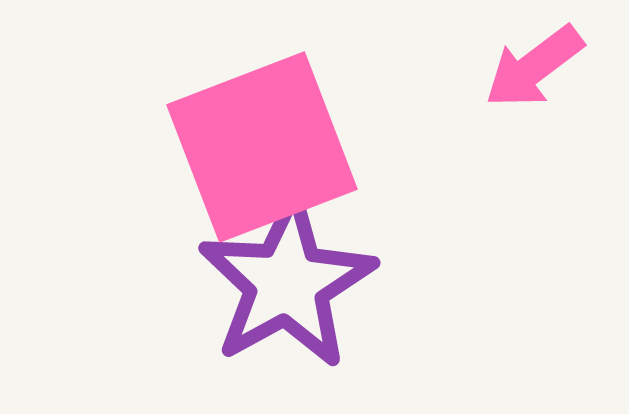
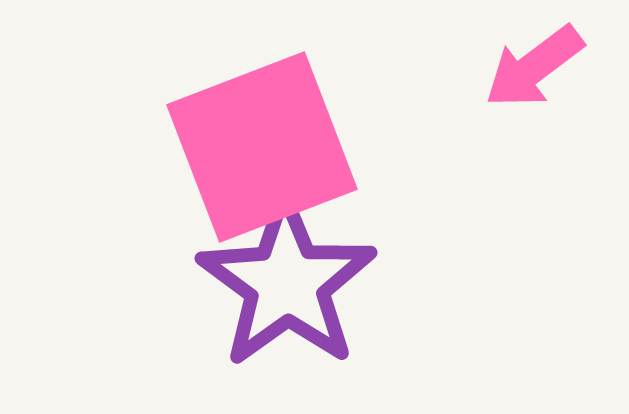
purple star: rotated 7 degrees counterclockwise
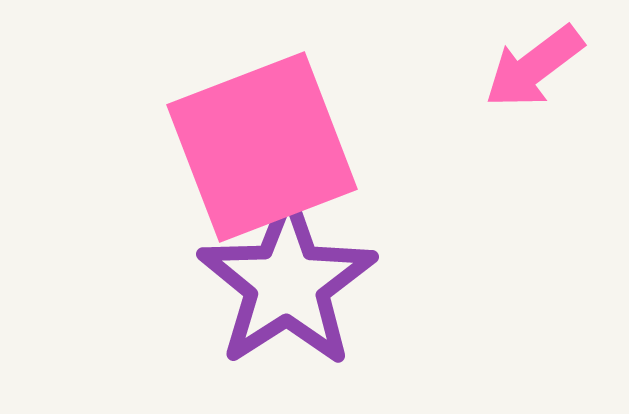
purple star: rotated 3 degrees clockwise
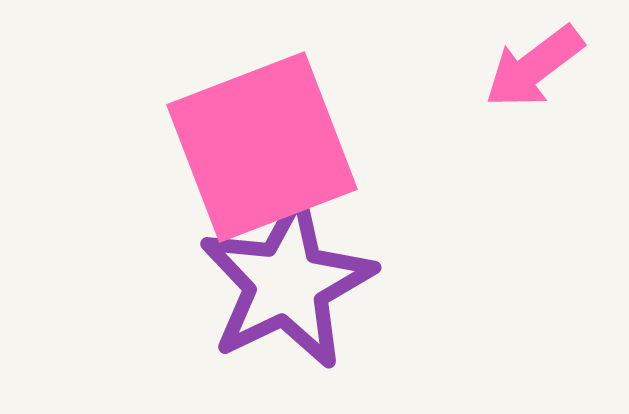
purple star: rotated 7 degrees clockwise
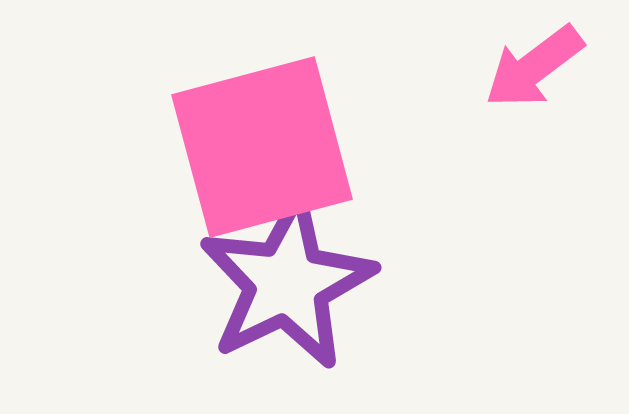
pink square: rotated 6 degrees clockwise
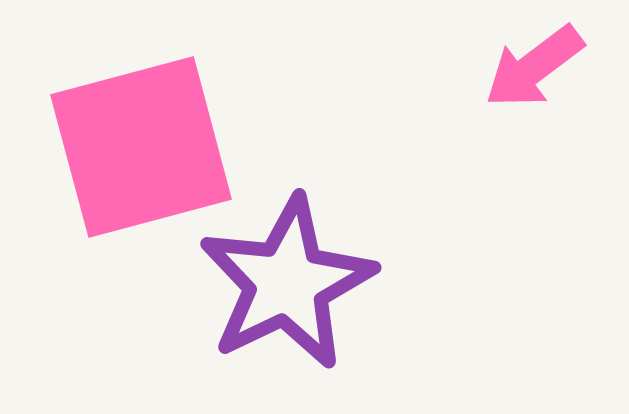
pink square: moved 121 px left
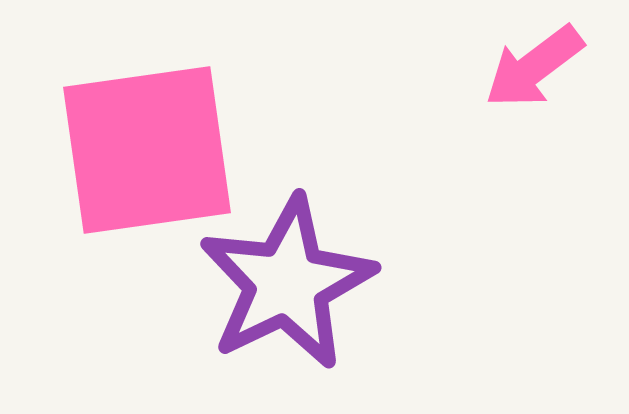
pink square: moved 6 px right, 3 px down; rotated 7 degrees clockwise
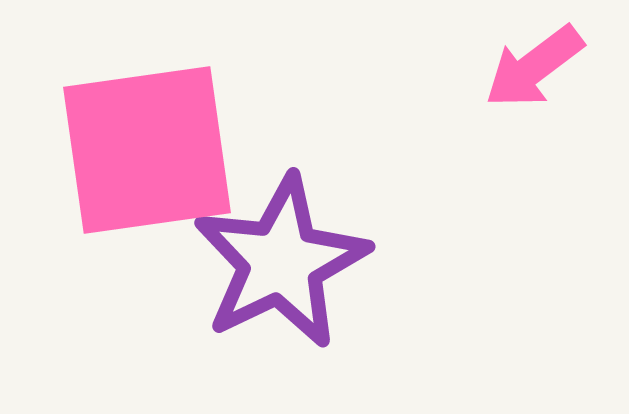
purple star: moved 6 px left, 21 px up
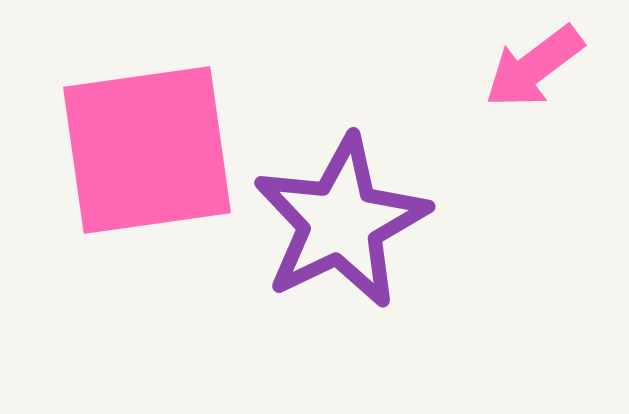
purple star: moved 60 px right, 40 px up
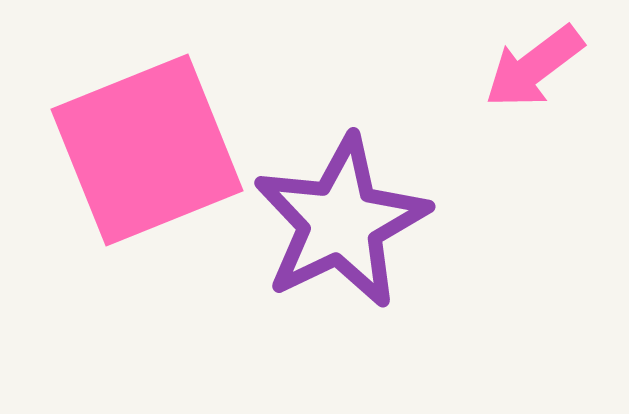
pink square: rotated 14 degrees counterclockwise
